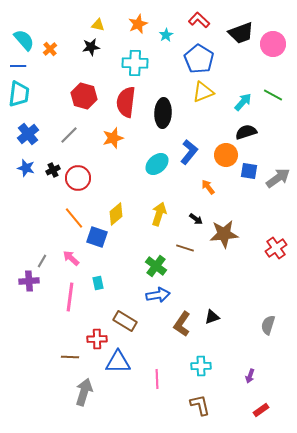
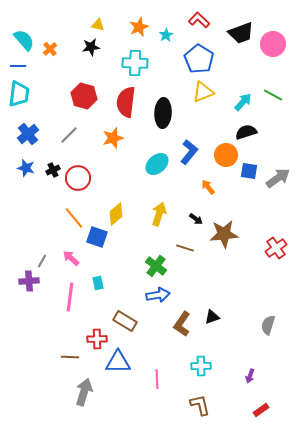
orange star at (138, 24): moved 1 px right, 3 px down
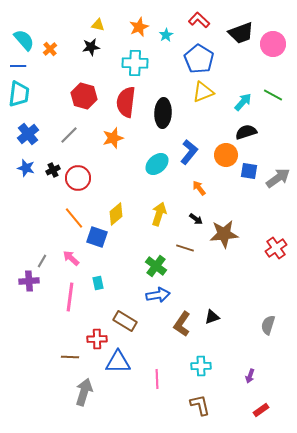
orange arrow at (208, 187): moved 9 px left, 1 px down
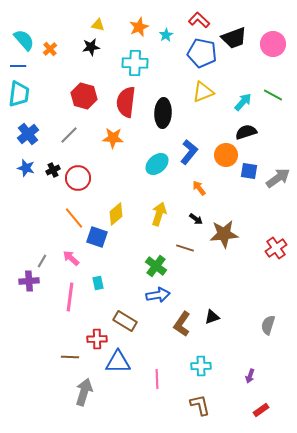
black trapezoid at (241, 33): moved 7 px left, 5 px down
blue pentagon at (199, 59): moved 3 px right, 6 px up; rotated 20 degrees counterclockwise
orange star at (113, 138): rotated 20 degrees clockwise
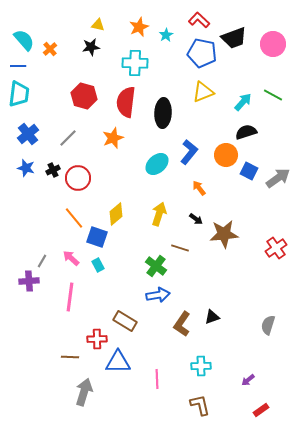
gray line at (69, 135): moved 1 px left, 3 px down
orange star at (113, 138): rotated 25 degrees counterclockwise
blue square at (249, 171): rotated 18 degrees clockwise
brown line at (185, 248): moved 5 px left
cyan rectangle at (98, 283): moved 18 px up; rotated 16 degrees counterclockwise
purple arrow at (250, 376): moved 2 px left, 4 px down; rotated 32 degrees clockwise
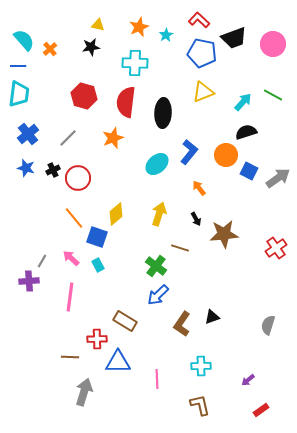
black arrow at (196, 219): rotated 24 degrees clockwise
blue arrow at (158, 295): rotated 145 degrees clockwise
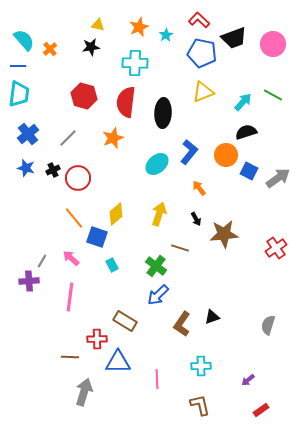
cyan rectangle at (98, 265): moved 14 px right
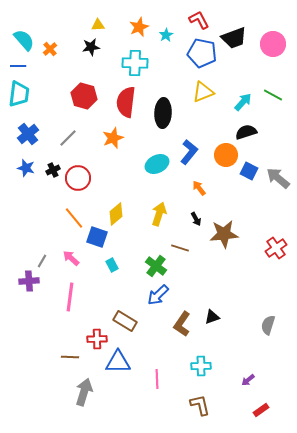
red L-shape at (199, 20): rotated 20 degrees clockwise
yellow triangle at (98, 25): rotated 16 degrees counterclockwise
cyan ellipse at (157, 164): rotated 15 degrees clockwise
gray arrow at (278, 178): rotated 105 degrees counterclockwise
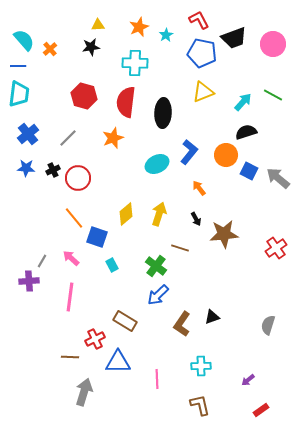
blue star at (26, 168): rotated 12 degrees counterclockwise
yellow diamond at (116, 214): moved 10 px right
red cross at (97, 339): moved 2 px left; rotated 24 degrees counterclockwise
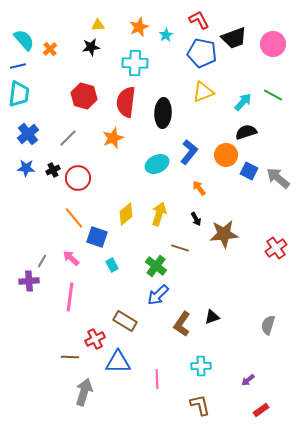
blue line at (18, 66): rotated 14 degrees counterclockwise
